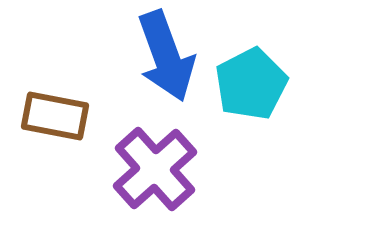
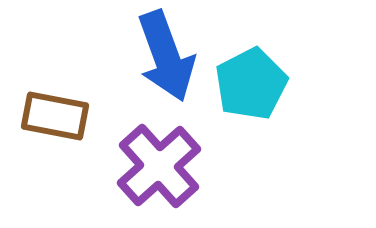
purple cross: moved 4 px right, 3 px up
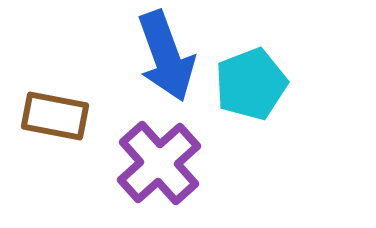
cyan pentagon: rotated 6 degrees clockwise
purple cross: moved 3 px up
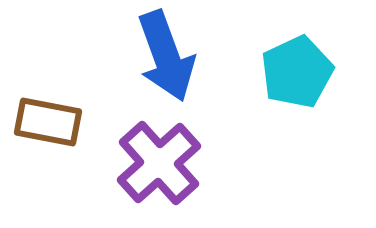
cyan pentagon: moved 46 px right, 12 px up; rotated 4 degrees counterclockwise
brown rectangle: moved 7 px left, 6 px down
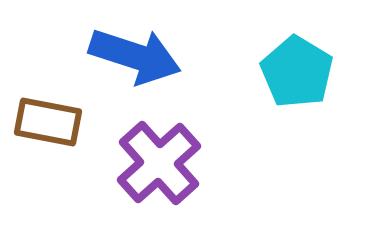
blue arrow: moved 31 px left; rotated 52 degrees counterclockwise
cyan pentagon: rotated 16 degrees counterclockwise
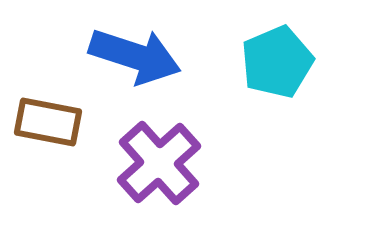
cyan pentagon: moved 20 px left, 10 px up; rotated 18 degrees clockwise
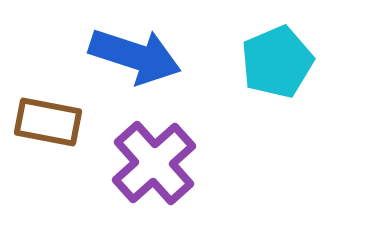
purple cross: moved 5 px left
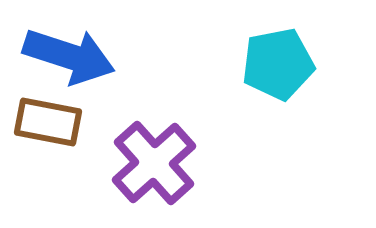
blue arrow: moved 66 px left
cyan pentagon: moved 1 px right, 2 px down; rotated 12 degrees clockwise
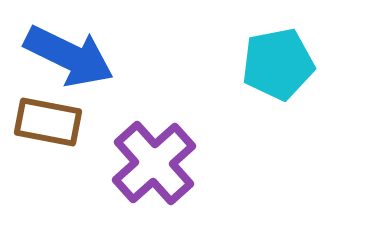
blue arrow: rotated 8 degrees clockwise
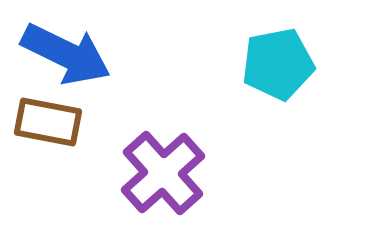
blue arrow: moved 3 px left, 2 px up
purple cross: moved 9 px right, 10 px down
